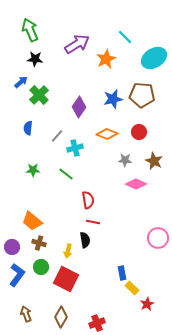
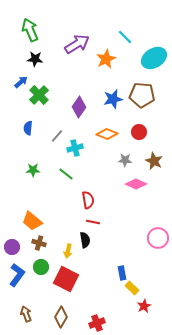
red star: moved 3 px left, 2 px down
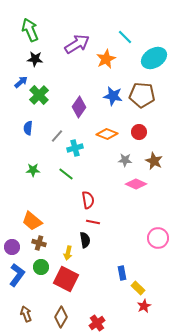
blue star: moved 3 px up; rotated 24 degrees clockwise
yellow arrow: moved 2 px down
yellow rectangle: moved 6 px right
red cross: rotated 14 degrees counterclockwise
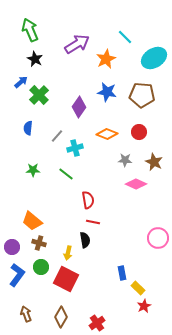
black star: rotated 21 degrees clockwise
blue star: moved 6 px left, 4 px up
brown star: moved 1 px down
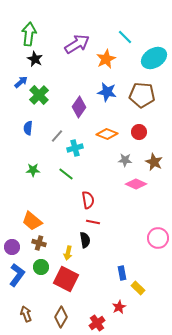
green arrow: moved 1 px left, 4 px down; rotated 30 degrees clockwise
red star: moved 25 px left, 1 px down
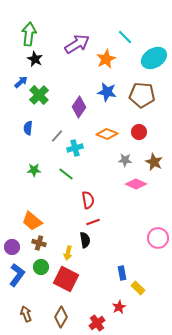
green star: moved 1 px right
red line: rotated 32 degrees counterclockwise
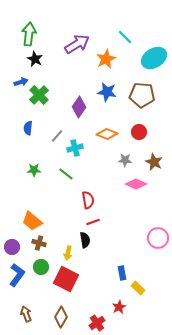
blue arrow: rotated 24 degrees clockwise
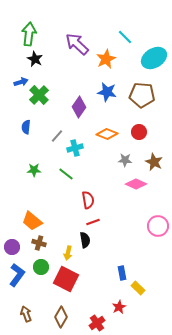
purple arrow: rotated 105 degrees counterclockwise
blue semicircle: moved 2 px left, 1 px up
pink circle: moved 12 px up
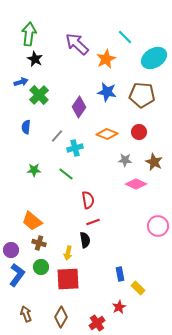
purple circle: moved 1 px left, 3 px down
blue rectangle: moved 2 px left, 1 px down
red square: moved 2 px right; rotated 30 degrees counterclockwise
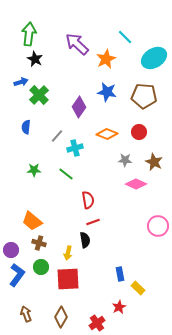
brown pentagon: moved 2 px right, 1 px down
